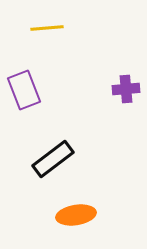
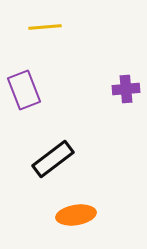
yellow line: moved 2 px left, 1 px up
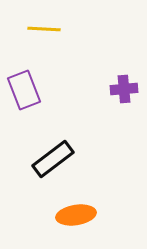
yellow line: moved 1 px left, 2 px down; rotated 8 degrees clockwise
purple cross: moved 2 px left
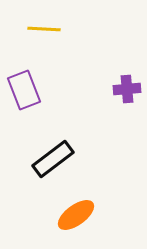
purple cross: moved 3 px right
orange ellipse: rotated 27 degrees counterclockwise
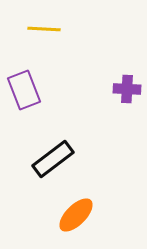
purple cross: rotated 8 degrees clockwise
orange ellipse: rotated 9 degrees counterclockwise
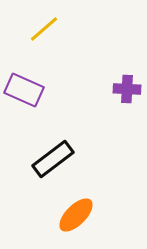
yellow line: rotated 44 degrees counterclockwise
purple rectangle: rotated 45 degrees counterclockwise
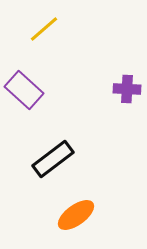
purple rectangle: rotated 18 degrees clockwise
orange ellipse: rotated 9 degrees clockwise
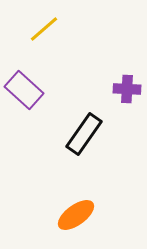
black rectangle: moved 31 px right, 25 px up; rotated 18 degrees counterclockwise
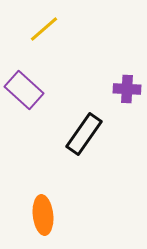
orange ellipse: moved 33 px left; rotated 60 degrees counterclockwise
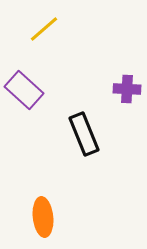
black rectangle: rotated 57 degrees counterclockwise
orange ellipse: moved 2 px down
